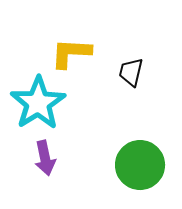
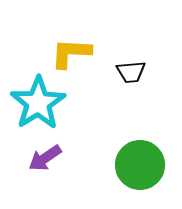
black trapezoid: rotated 108 degrees counterclockwise
purple arrow: rotated 68 degrees clockwise
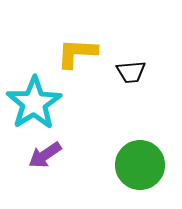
yellow L-shape: moved 6 px right
cyan star: moved 4 px left
purple arrow: moved 3 px up
